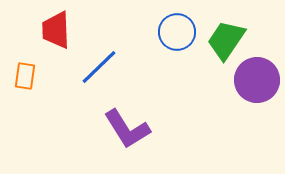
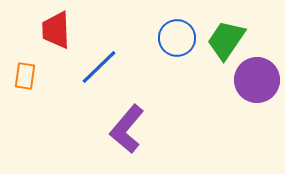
blue circle: moved 6 px down
purple L-shape: rotated 72 degrees clockwise
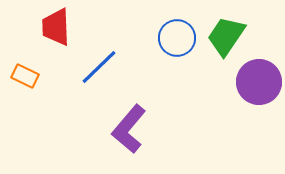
red trapezoid: moved 3 px up
green trapezoid: moved 4 px up
orange rectangle: rotated 72 degrees counterclockwise
purple circle: moved 2 px right, 2 px down
purple L-shape: moved 2 px right
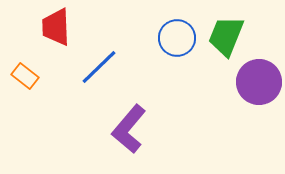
green trapezoid: rotated 12 degrees counterclockwise
orange rectangle: rotated 12 degrees clockwise
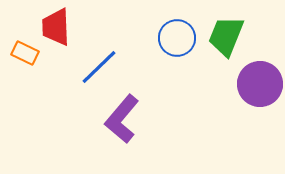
orange rectangle: moved 23 px up; rotated 12 degrees counterclockwise
purple circle: moved 1 px right, 2 px down
purple L-shape: moved 7 px left, 10 px up
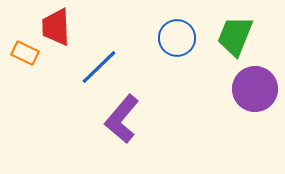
green trapezoid: moved 9 px right
purple circle: moved 5 px left, 5 px down
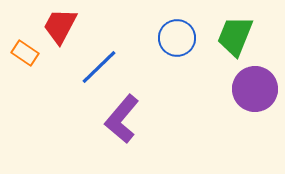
red trapezoid: moved 4 px right, 1 px up; rotated 30 degrees clockwise
orange rectangle: rotated 8 degrees clockwise
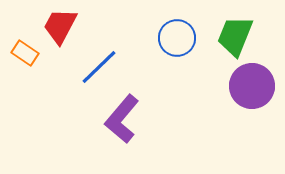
purple circle: moved 3 px left, 3 px up
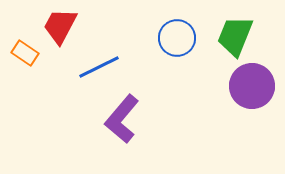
blue line: rotated 18 degrees clockwise
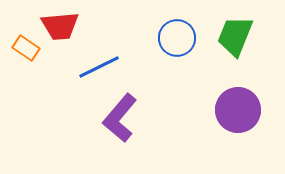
red trapezoid: rotated 123 degrees counterclockwise
orange rectangle: moved 1 px right, 5 px up
purple circle: moved 14 px left, 24 px down
purple L-shape: moved 2 px left, 1 px up
